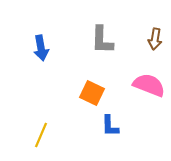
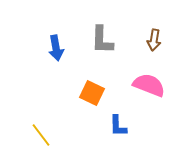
brown arrow: moved 1 px left, 1 px down
blue arrow: moved 15 px right
blue L-shape: moved 8 px right
yellow line: rotated 60 degrees counterclockwise
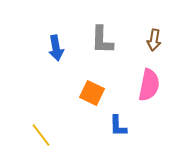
pink semicircle: rotated 80 degrees clockwise
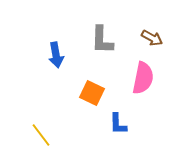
brown arrow: moved 2 px left, 2 px up; rotated 70 degrees counterclockwise
blue arrow: moved 7 px down
pink semicircle: moved 6 px left, 7 px up
blue L-shape: moved 2 px up
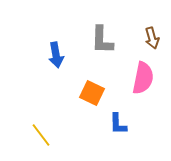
brown arrow: rotated 45 degrees clockwise
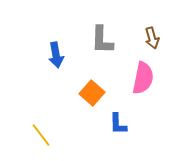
orange square: rotated 15 degrees clockwise
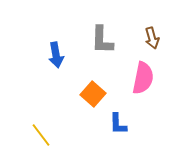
orange square: moved 1 px right, 1 px down
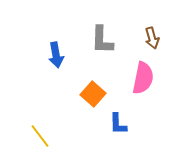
yellow line: moved 1 px left, 1 px down
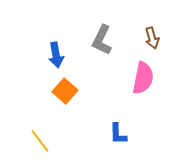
gray L-shape: rotated 24 degrees clockwise
orange square: moved 28 px left, 3 px up
blue L-shape: moved 10 px down
yellow line: moved 5 px down
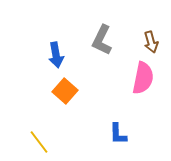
brown arrow: moved 1 px left, 4 px down
yellow line: moved 1 px left, 1 px down
